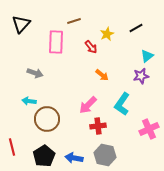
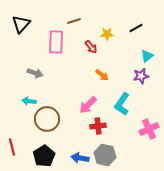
yellow star: rotated 24 degrees clockwise
blue arrow: moved 6 px right
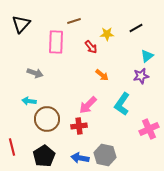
red cross: moved 19 px left
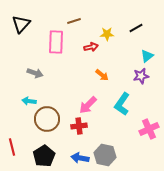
red arrow: rotated 64 degrees counterclockwise
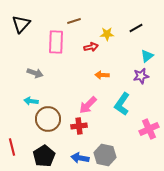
orange arrow: rotated 144 degrees clockwise
cyan arrow: moved 2 px right
brown circle: moved 1 px right
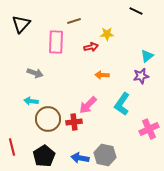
black line: moved 17 px up; rotated 56 degrees clockwise
red cross: moved 5 px left, 4 px up
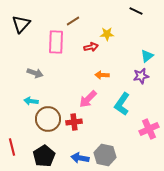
brown line: moved 1 px left; rotated 16 degrees counterclockwise
pink arrow: moved 6 px up
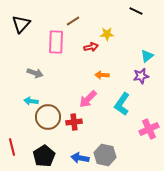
brown circle: moved 2 px up
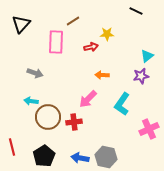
gray hexagon: moved 1 px right, 2 px down
